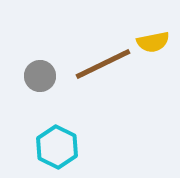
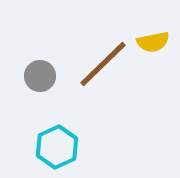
brown line: rotated 18 degrees counterclockwise
cyan hexagon: rotated 9 degrees clockwise
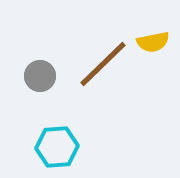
cyan hexagon: rotated 21 degrees clockwise
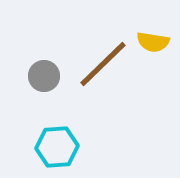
yellow semicircle: rotated 20 degrees clockwise
gray circle: moved 4 px right
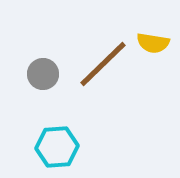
yellow semicircle: moved 1 px down
gray circle: moved 1 px left, 2 px up
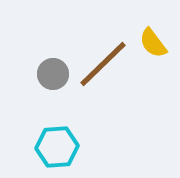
yellow semicircle: rotated 44 degrees clockwise
gray circle: moved 10 px right
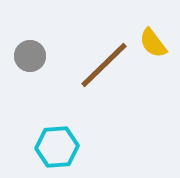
brown line: moved 1 px right, 1 px down
gray circle: moved 23 px left, 18 px up
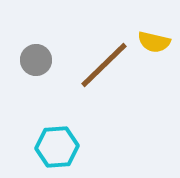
yellow semicircle: moved 1 px right, 1 px up; rotated 40 degrees counterclockwise
gray circle: moved 6 px right, 4 px down
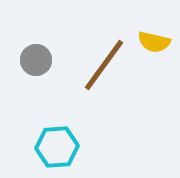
brown line: rotated 10 degrees counterclockwise
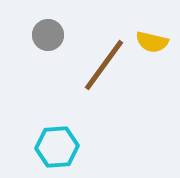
yellow semicircle: moved 2 px left
gray circle: moved 12 px right, 25 px up
